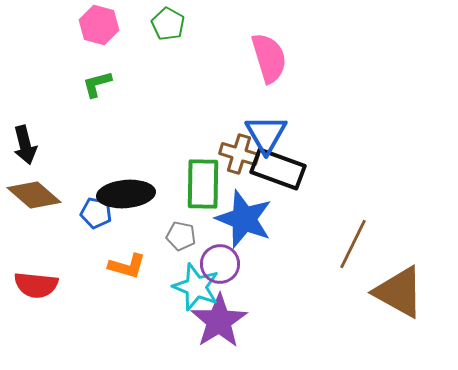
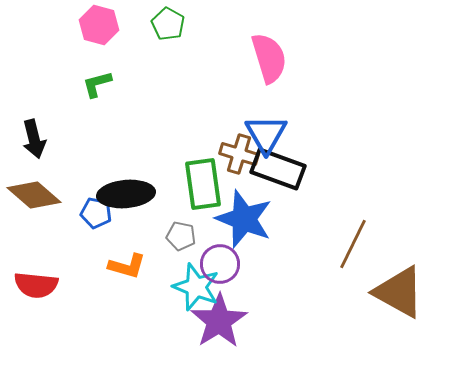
black arrow: moved 9 px right, 6 px up
green rectangle: rotated 9 degrees counterclockwise
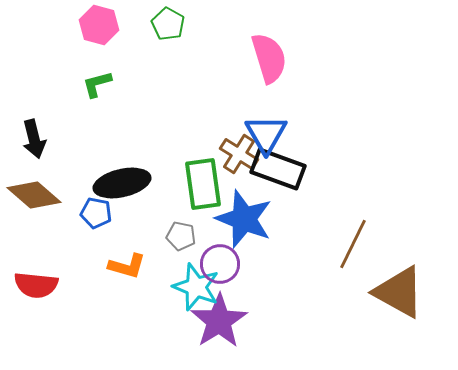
brown cross: rotated 15 degrees clockwise
black ellipse: moved 4 px left, 11 px up; rotated 8 degrees counterclockwise
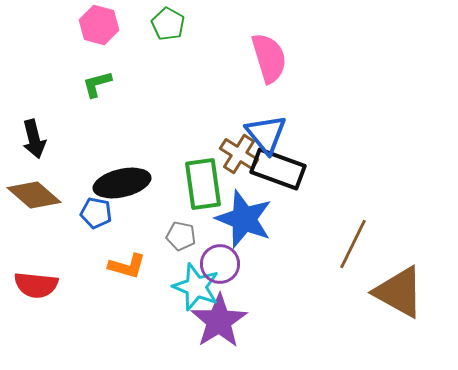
blue triangle: rotated 9 degrees counterclockwise
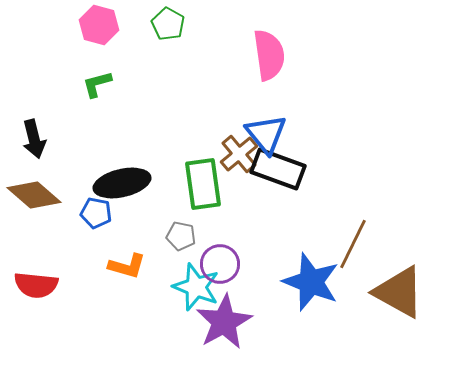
pink semicircle: moved 3 px up; rotated 9 degrees clockwise
brown cross: rotated 18 degrees clockwise
blue star: moved 67 px right, 63 px down
purple star: moved 5 px right, 1 px down; rotated 4 degrees clockwise
